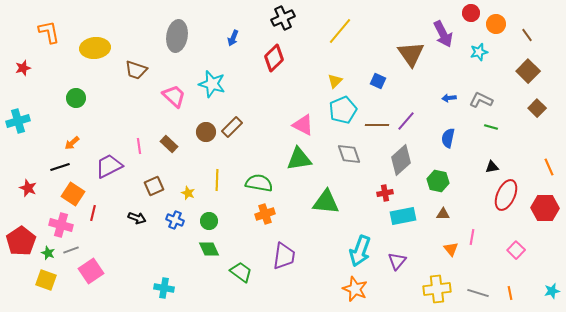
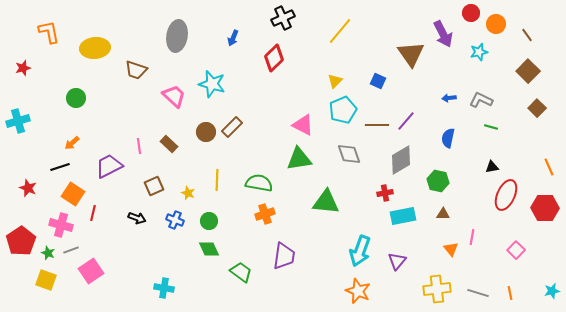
gray diamond at (401, 160): rotated 12 degrees clockwise
orange star at (355, 289): moved 3 px right, 2 px down
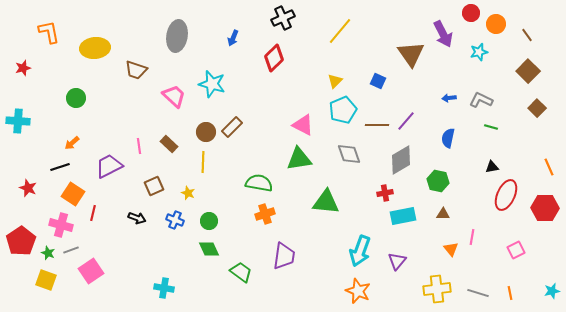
cyan cross at (18, 121): rotated 20 degrees clockwise
yellow line at (217, 180): moved 14 px left, 18 px up
pink square at (516, 250): rotated 18 degrees clockwise
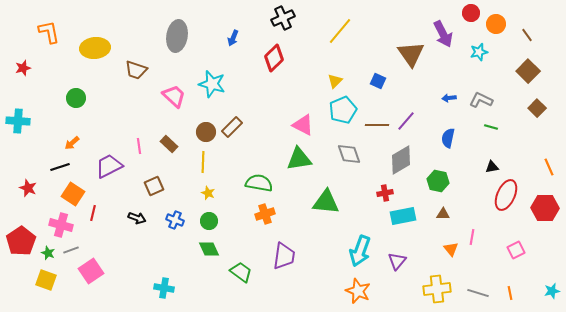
yellow star at (188, 193): moved 20 px right
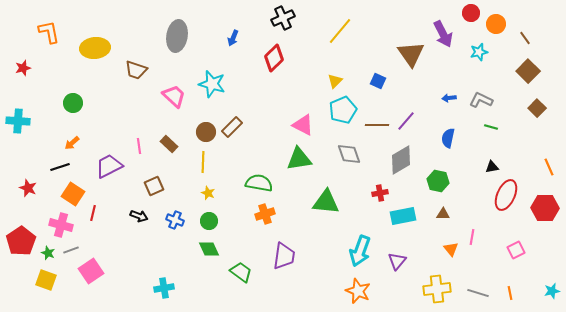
brown line at (527, 35): moved 2 px left, 3 px down
green circle at (76, 98): moved 3 px left, 5 px down
red cross at (385, 193): moved 5 px left
black arrow at (137, 218): moved 2 px right, 2 px up
cyan cross at (164, 288): rotated 18 degrees counterclockwise
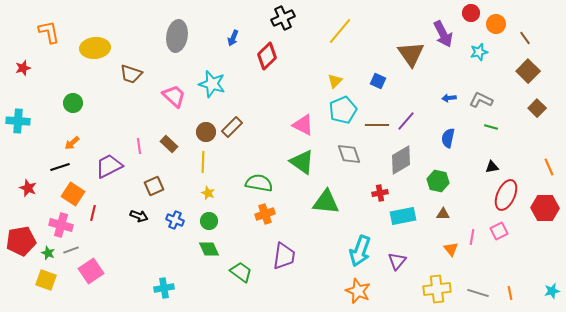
red diamond at (274, 58): moved 7 px left, 2 px up
brown trapezoid at (136, 70): moved 5 px left, 4 px down
green triangle at (299, 159): moved 3 px right, 3 px down; rotated 44 degrees clockwise
red pentagon at (21, 241): rotated 24 degrees clockwise
pink square at (516, 250): moved 17 px left, 19 px up
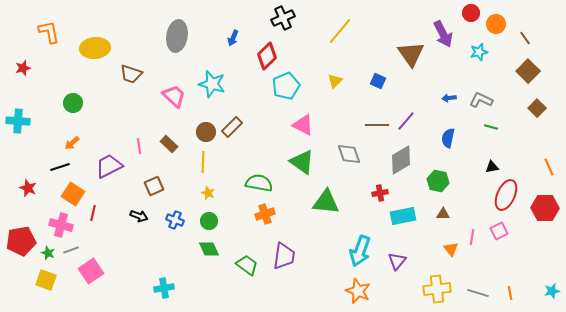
cyan pentagon at (343, 110): moved 57 px left, 24 px up
green trapezoid at (241, 272): moved 6 px right, 7 px up
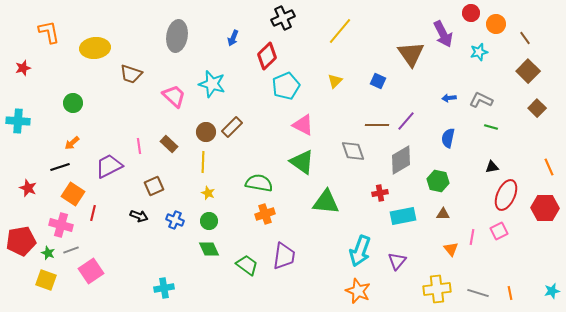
gray diamond at (349, 154): moved 4 px right, 3 px up
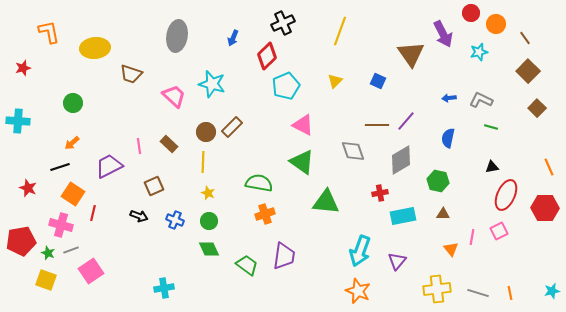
black cross at (283, 18): moved 5 px down
yellow line at (340, 31): rotated 20 degrees counterclockwise
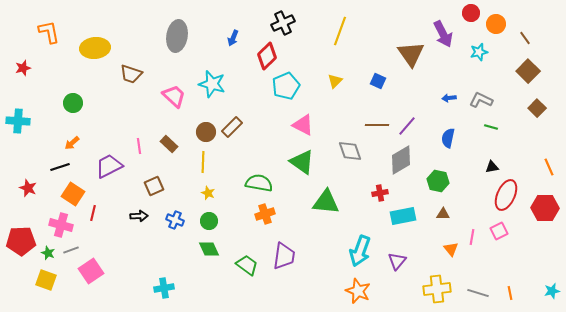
purple line at (406, 121): moved 1 px right, 5 px down
gray diamond at (353, 151): moved 3 px left
black arrow at (139, 216): rotated 24 degrees counterclockwise
red pentagon at (21, 241): rotated 8 degrees clockwise
